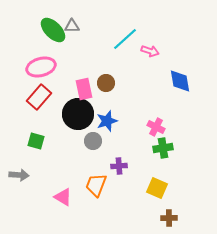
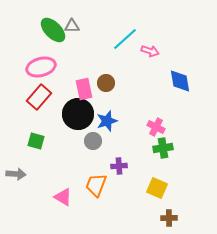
gray arrow: moved 3 px left, 1 px up
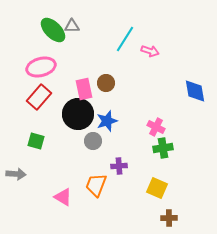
cyan line: rotated 16 degrees counterclockwise
blue diamond: moved 15 px right, 10 px down
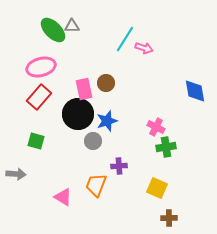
pink arrow: moved 6 px left, 3 px up
green cross: moved 3 px right, 1 px up
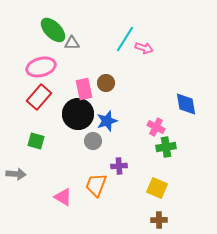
gray triangle: moved 17 px down
blue diamond: moved 9 px left, 13 px down
brown cross: moved 10 px left, 2 px down
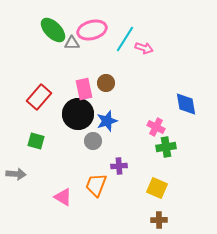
pink ellipse: moved 51 px right, 37 px up
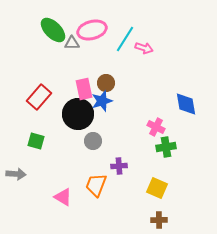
blue star: moved 5 px left, 20 px up
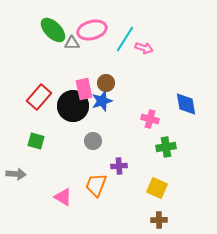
black circle: moved 5 px left, 8 px up
pink cross: moved 6 px left, 8 px up; rotated 12 degrees counterclockwise
